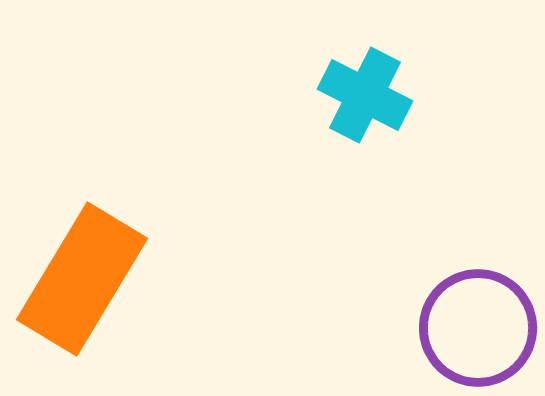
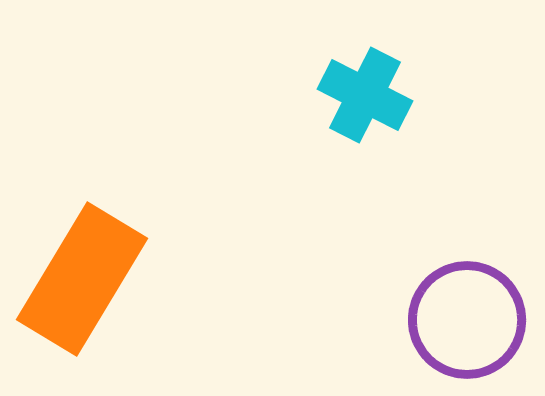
purple circle: moved 11 px left, 8 px up
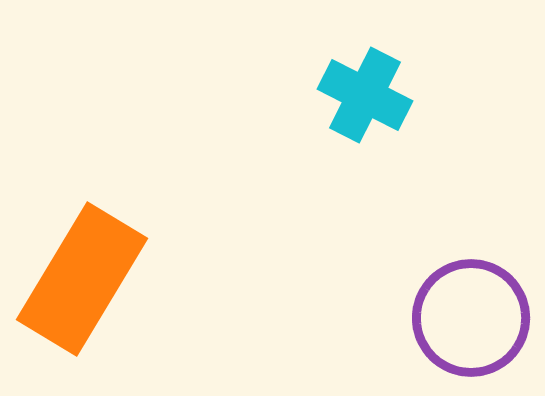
purple circle: moved 4 px right, 2 px up
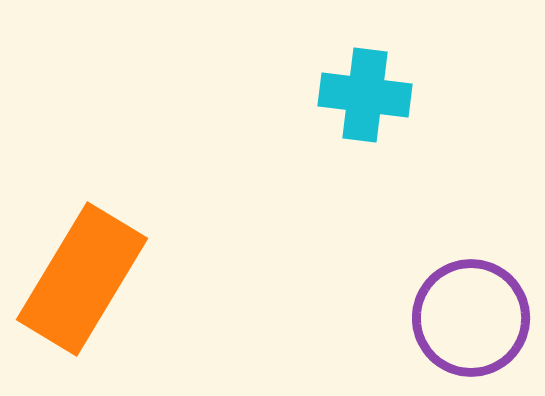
cyan cross: rotated 20 degrees counterclockwise
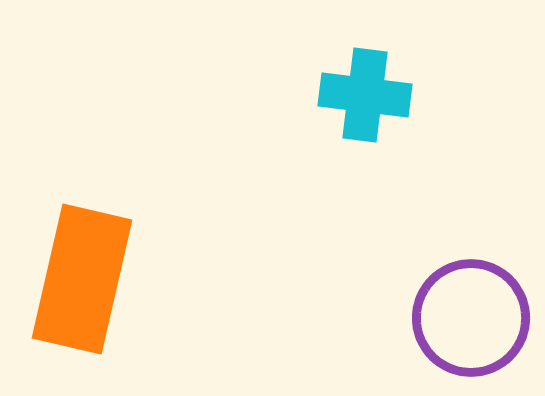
orange rectangle: rotated 18 degrees counterclockwise
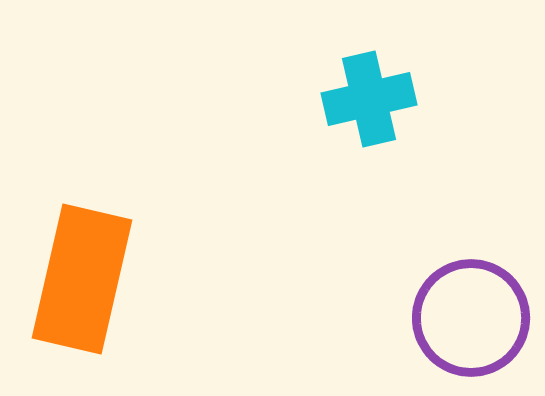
cyan cross: moved 4 px right, 4 px down; rotated 20 degrees counterclockwise
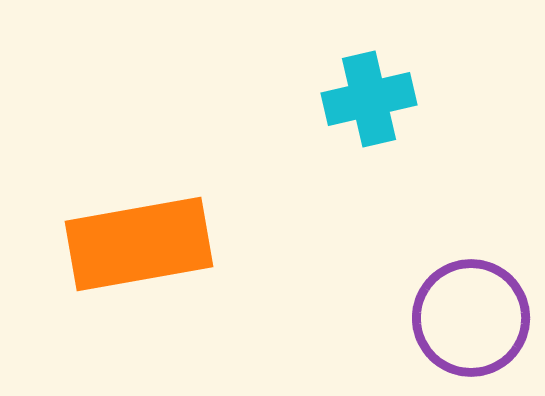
orange rectangle: moved 57 px right, 35 px up; rotated 67 degrees clockwise
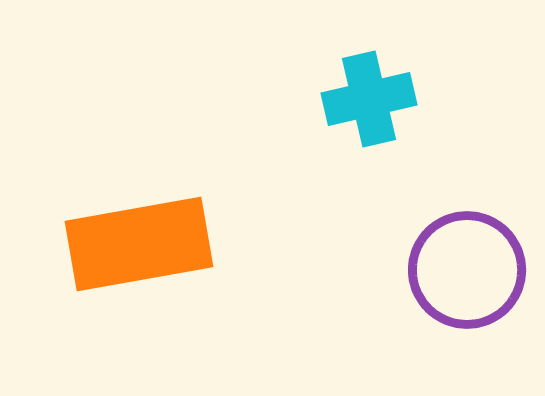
purple circle: moved 4 px left, 48 px up
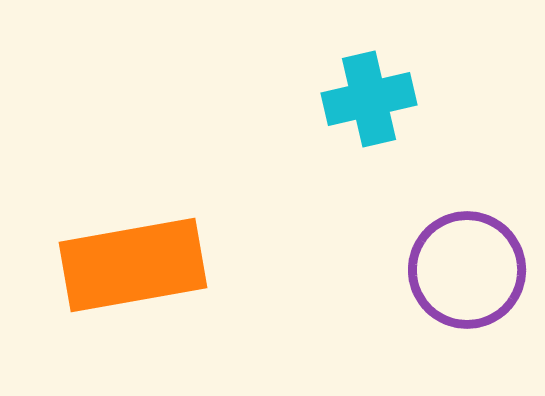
orange rectangle: moved 6 px left, 21 px down
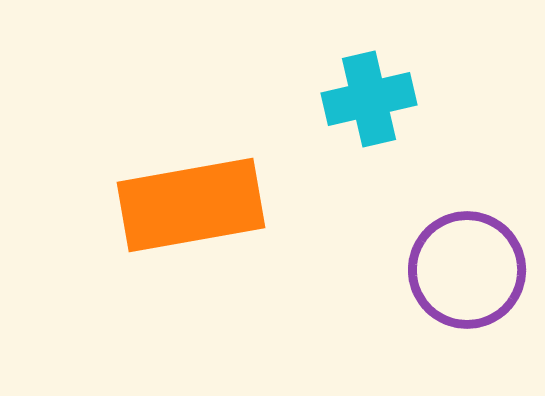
orange rectangle: moved 58 px right, 60 px up
